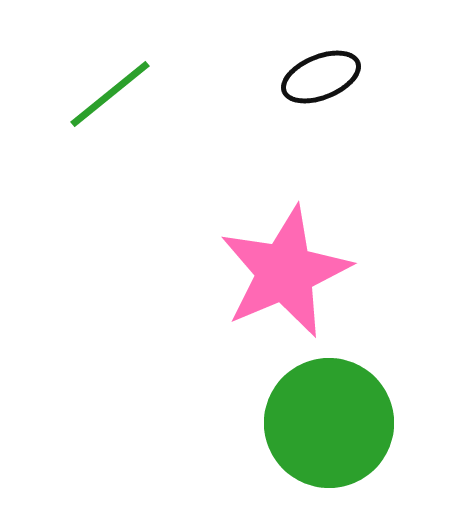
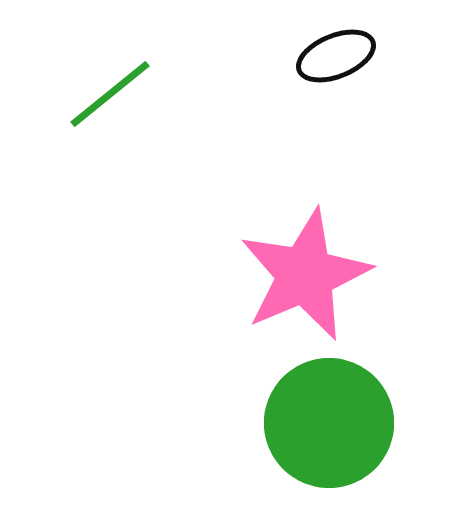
black ellipse: moved 15 px right, 21 px up
pink star: moved 20 px right, 3 px down
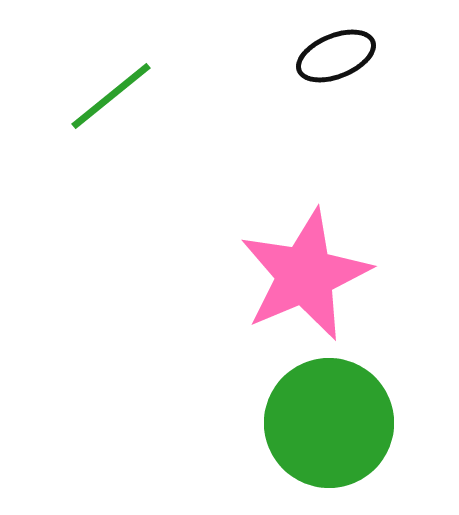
green line: moved 1 px right, 2 px down
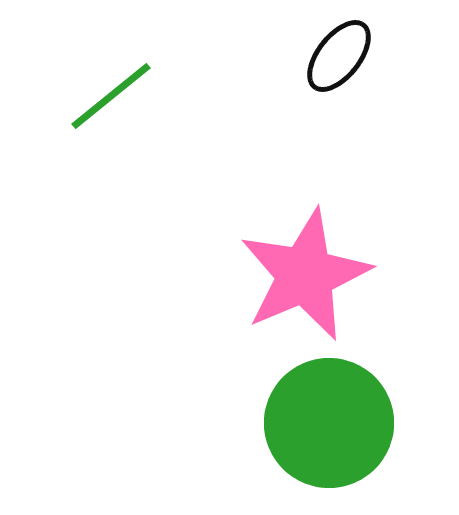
black ellipse: moved 3 px right; rotated 30 degrees counterclockwise
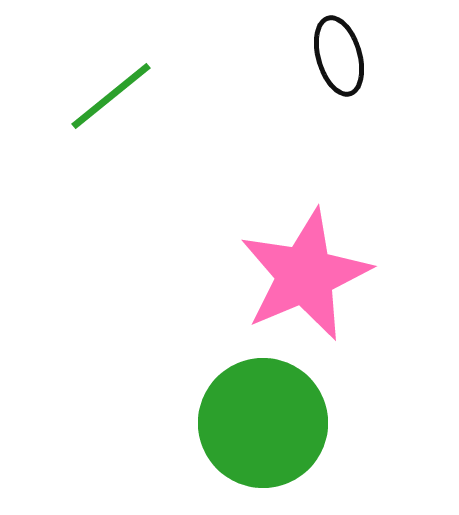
black ellipse: rotated 54 degrees counterclockwise
green circle: moved 66 px left
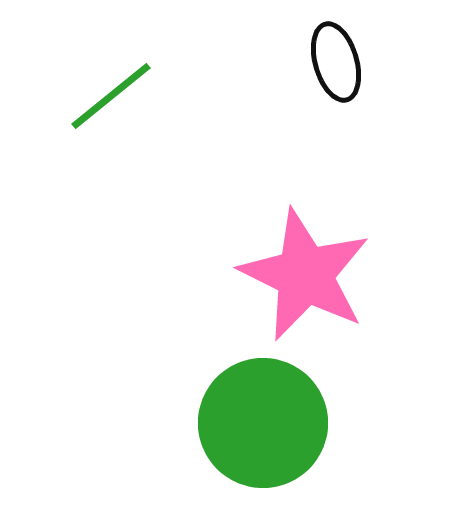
black ellipse: moved 3 px left, 6 px down
pink star: rotated 23 degrees counterclockwise
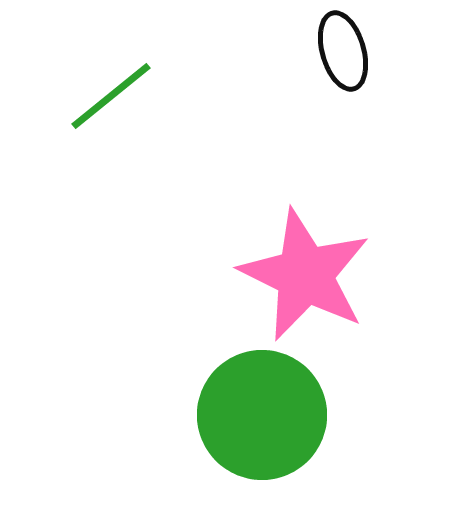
black ellipse: moved 7 px right, 11 px up
green circle: moved 1 px left, 8 px up
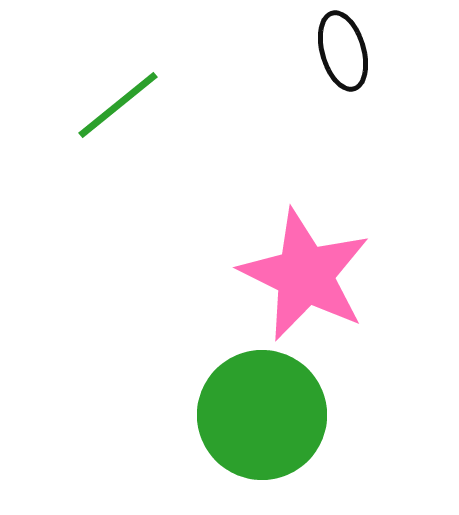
green line: moved 7 px right, 9 px down
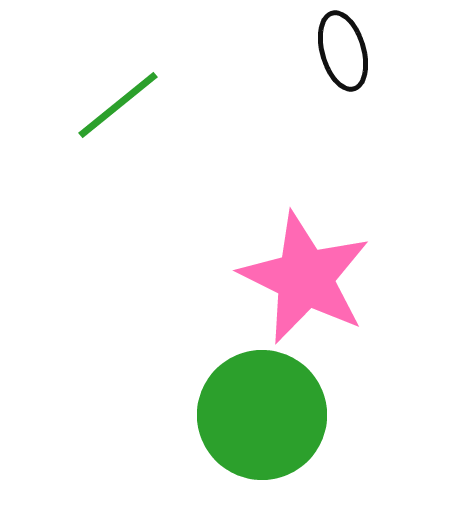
pink star: moved 3 px down
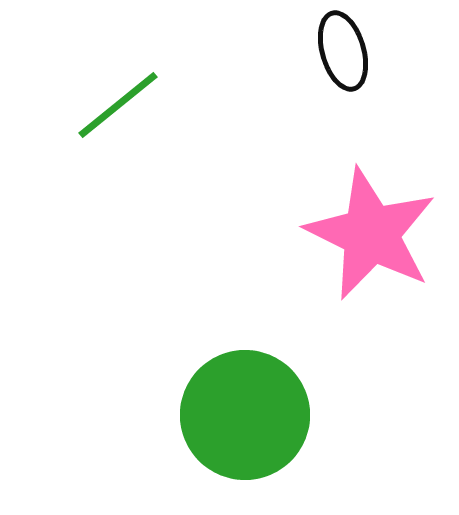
pink star: moved 66 px right, 44 px up
green circle: moved 17 px left
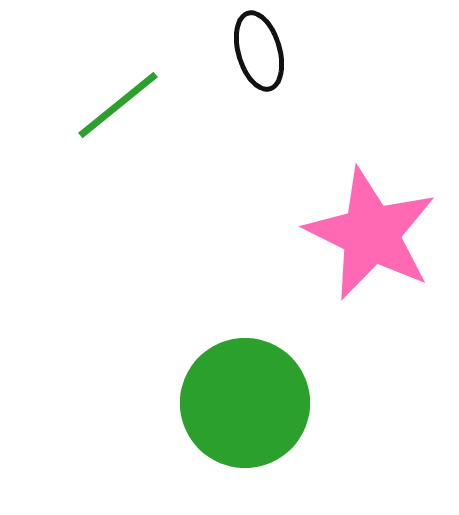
black ellipse: moved 84 px left
green circle: moved 12 px up
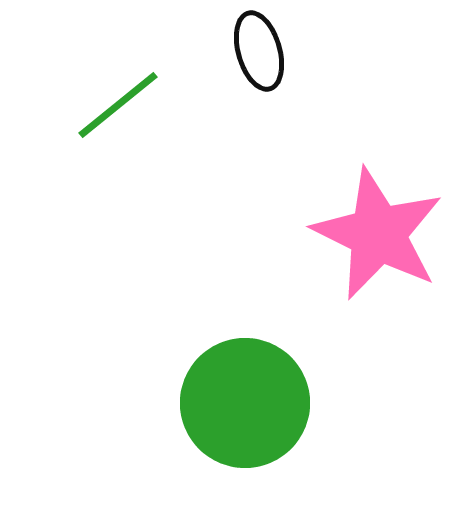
pink star: moved 7 px right
